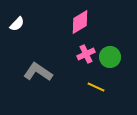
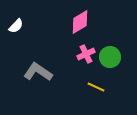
white semicircle: moved 1 px left, 2 px down
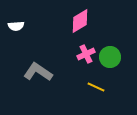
pink diamond: moved 1 px up
white semicircle: rotated 42 degrees clockwise
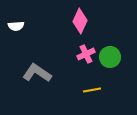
pink diamond: rotated 35 degrees counterclockwise
gray L-shape: moved 1 px left, 1 px down
yellow line: moved 4 px left, 3 px down; rotated 36 degrees counterclockwise
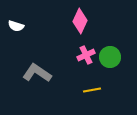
white semicircle: rotated 21 degrees clockwise
pink cross: moved 1 px down
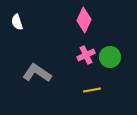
pink diamond: moved 4 px right, 1 px up
white semicircle: moved 1 px right, 4 px up; rotated 56 degrees clockwise
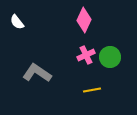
white semicircle: rotated 21 degrees counterclockwise
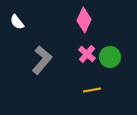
pink cross: moved 1 px right, 1 px up; rotated 24 degrees counterclockwise
gray L-shape: moved 5 px right, 13 px up; rotated 96 degrees clockwise
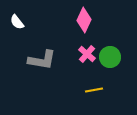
gray L-shape: rotated 60 degrees clockwise
yellow line: moved 2 px right
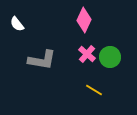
white semicircle: moved 2 px down
yellow line: rotated 42 degrees clockwise
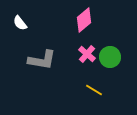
pink diamond: rotated 25 degrees clockwise
white semicircle: moved 3 px right, 1 px up
